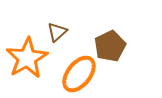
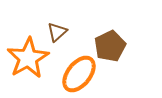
orange star: moved 1 px right
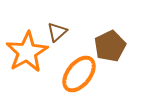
orange star: moved 1 px left, 6 px up
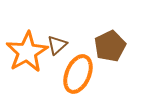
brown triangle: moved 13 px down
orange ellipse: moved 1 px left; rotated 15 degrees counterclockwise
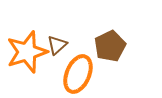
orange star: rotated 12 degrees clockwise
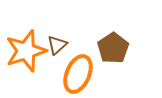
brown pentagon: moved 3 px right, 2 px down; rotated 8 degrees counterclockwise
orange star: moved 1 px left, 1 px up
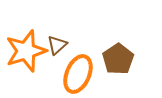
brown pentagon: moved 5 px right, 11 px down
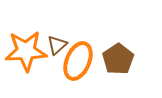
orange star: rotated 15 degrees clockwise
orange ellipse: moved 13 px up
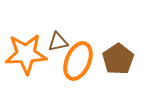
brown triangle: moved 1 px right, 3 px up; rotated 30 degrees clockwise
orange star: moved 3 px down
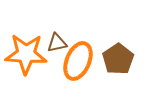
brown triangle: moved 1 px left, 1 px down
orange star: rotated 6 degrees clockwise
